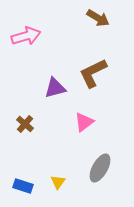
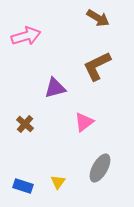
brown L-shape: moved 4 px right, 7 px up
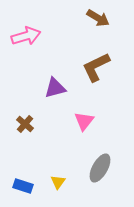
brown L-shape: moved 1 px left, 1 px down
pink triangle: moved 1 px up; rotated 15 degrees counterclockwise
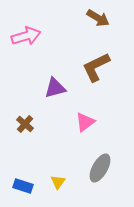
pink triangle: moved 1 px right, 1 px down; rotated 15 degrees clockwise
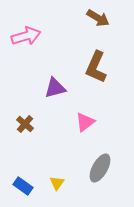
brown L-shape: rotated 40 degrees counterclockwise
yellow triangle: moved 1 px left, 1 px down
blue rectangle: rotated 18 degrees clockwise
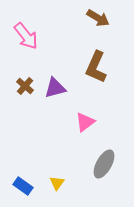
pink arrow: rotated 68 degrees clockwise
brown cross: moved 38 px up
gray ellipse: moved 4 px right, 4 px up
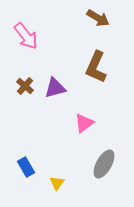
pink triangle: moved 1 px left, 1 px down
blue rectangle: moved 3 px right, 19 px up; rotated 24 degrees clockwise
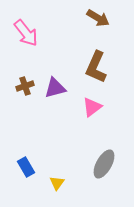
pink arrow: moved 3 px up
brown cross: rotated 30 degrees clockwise
pink triangle: moved 8 px right, 16 px up
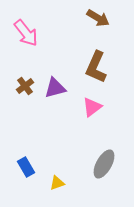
brown cross: rotated 18 degrees counterclockwise
yellow triangle: rotated 35 degrees clockwise
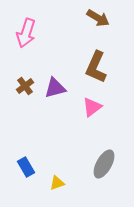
pink arrow: rotated 56 degrees clockwise
